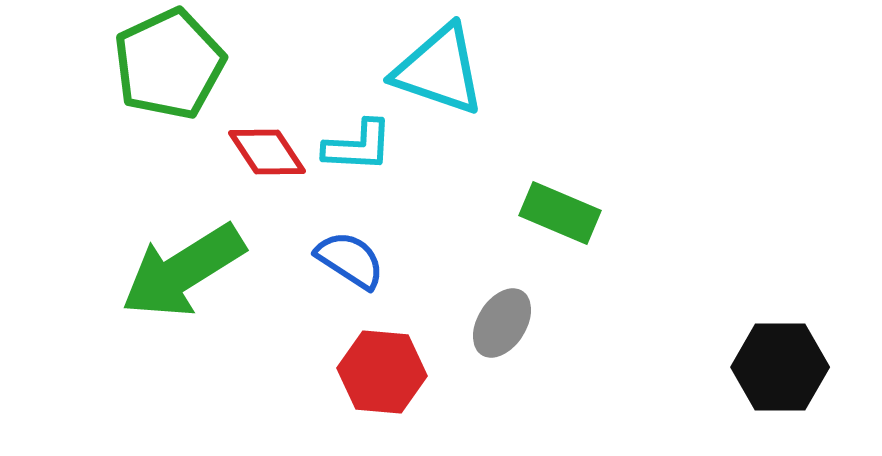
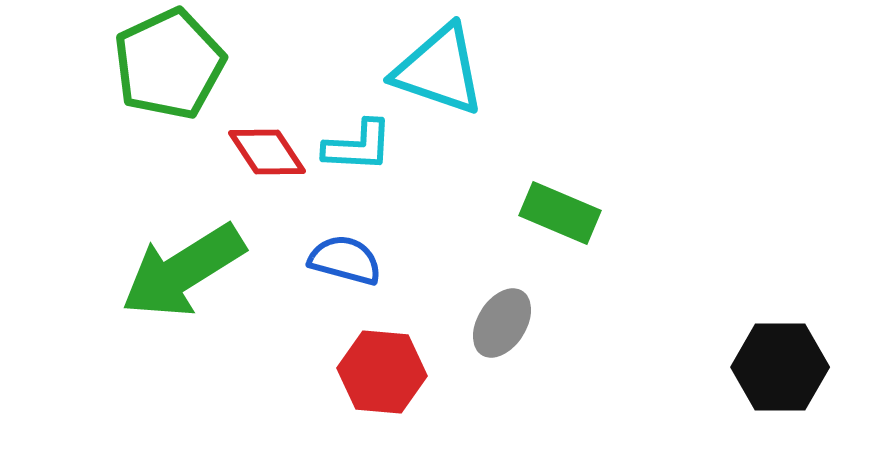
blue semicircle: moved 5 px left; rotated 18 degrees counterclockwise
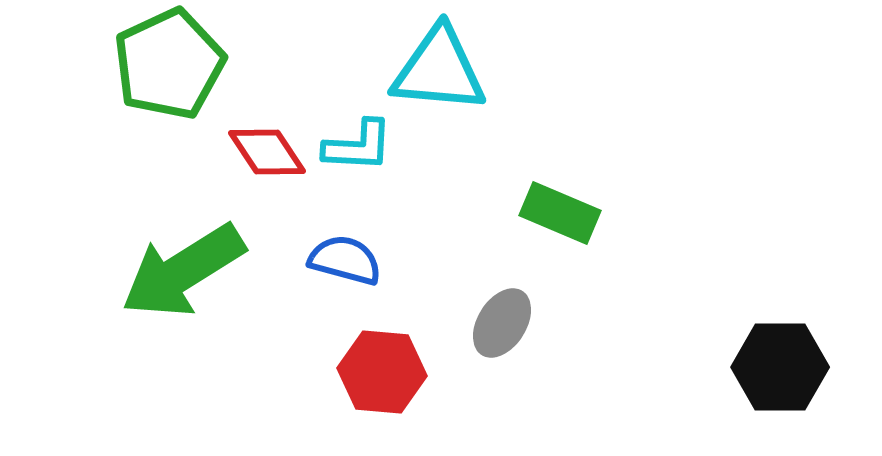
cyan triangle: rotated 14 degrees counterclockwise
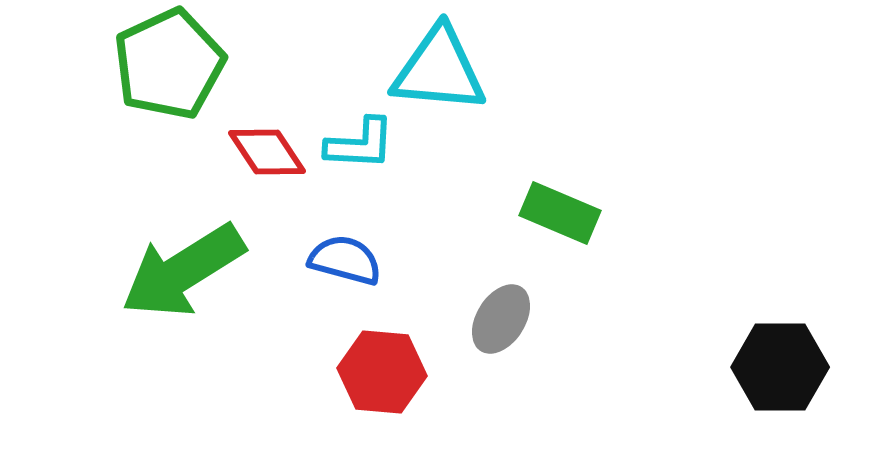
cyan L-shape: moved 2 px right, 2 px up
gray ellipse: moved 1 px left, 4 px up
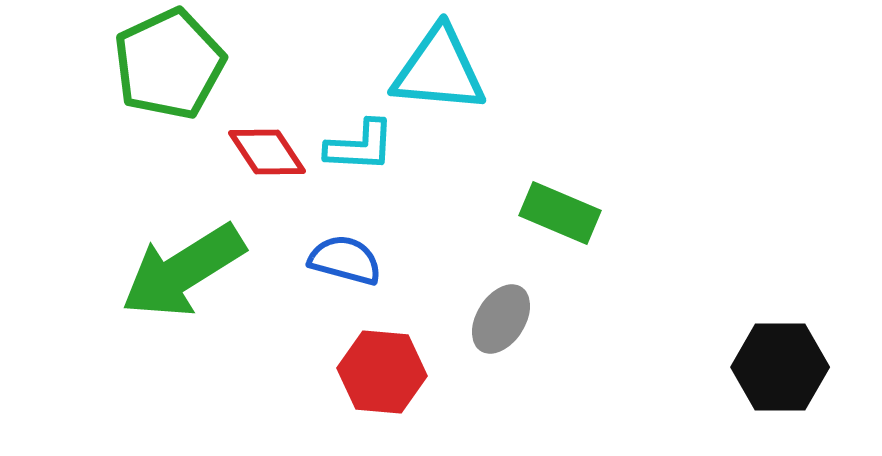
cyan L-shape: moved 2 px down
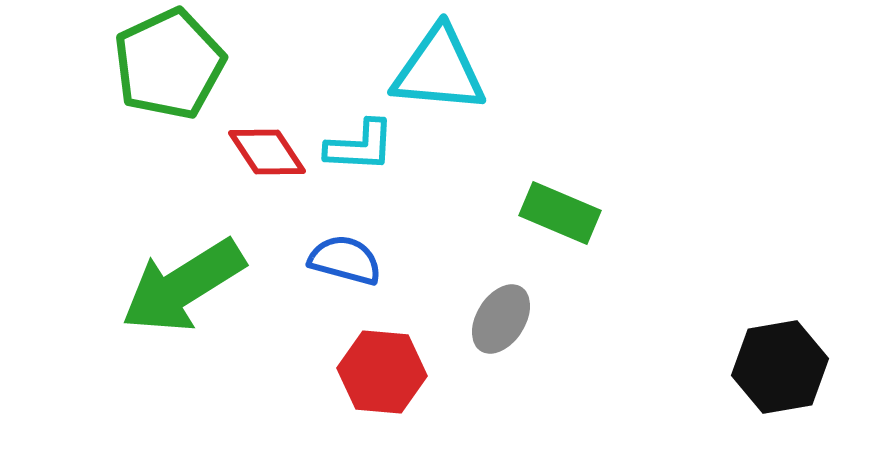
green arrow: moved 15 px down
black hexagon: rotated 10 degrees counterclockwise
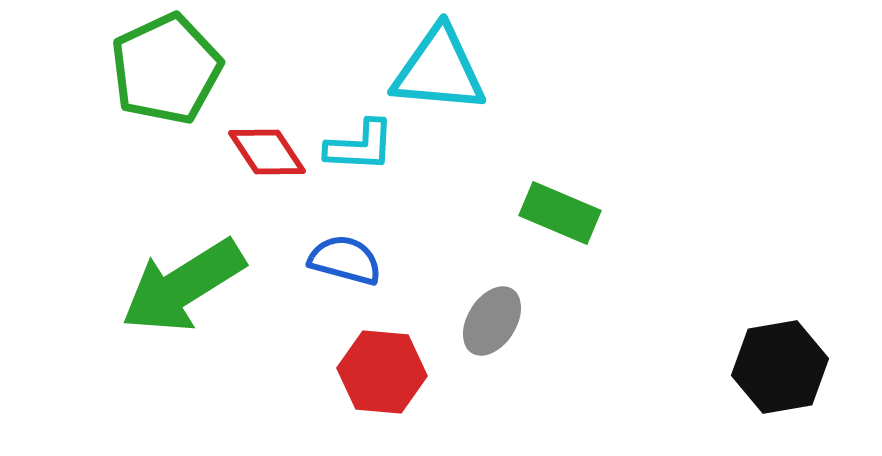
green pentagon: moved 3 px left, 5 px down
gray ellipse: moved 9 px left, 2 px down
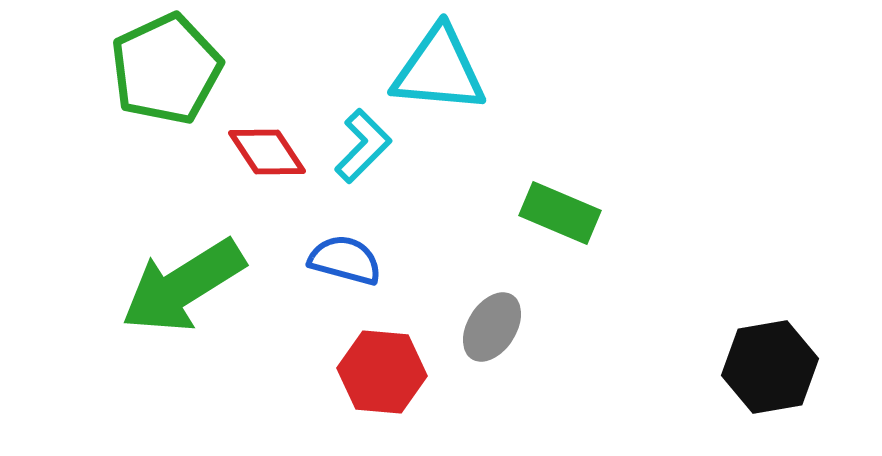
cyan L-shape: moved 3 px right; rotated 48 degrees counterclockwise
gray ellipse: moved 6 px down
black hexagon: moved 10 px left
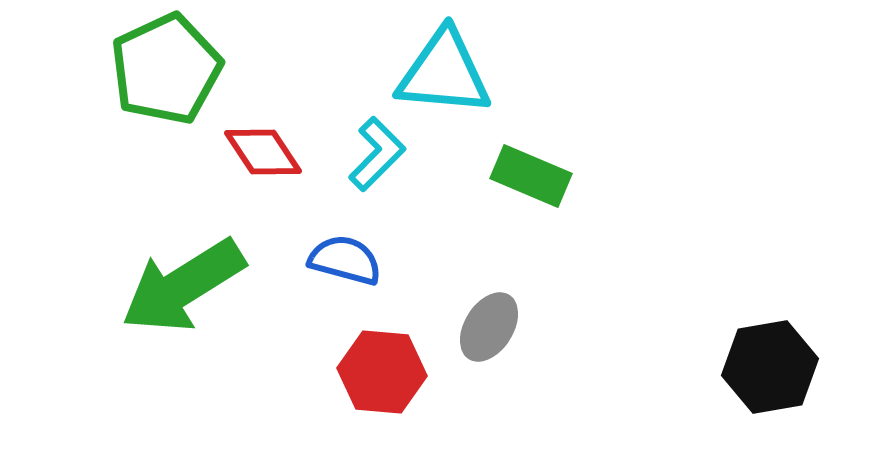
cyan triangle: moved 5 px right, 3 px down
cyan L-shape: moved 14 px right, 8 px down
red diamond: moved 4 px left
green rectangle: moved 29 px left, 37 px up
gray ellipse: moved 3 px left
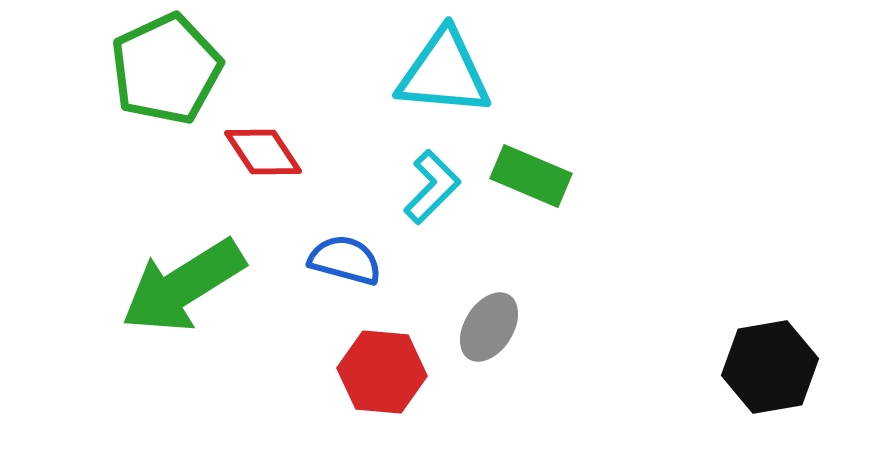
cyan L-shape: moved 55 px right, 33 px down
